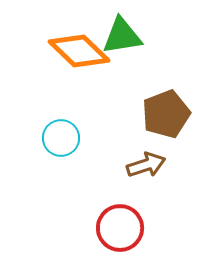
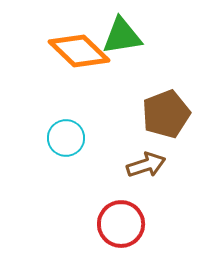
cyan circle: moved 5 px right
red circle: moved 1 px right, 4 px up
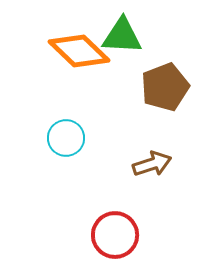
green triangle: rotated 12 degrees clockwise
brown pentagon: moved 1 px left, 27 px up
brown arrow: moved 6 px right, 1 px up
red circle: moved 6 px left, 11 px down
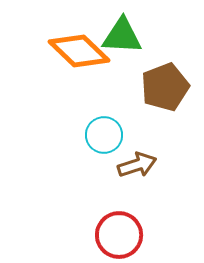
cyan circle: moved 38 px right, 3 px up
brown arrow: moved 15 px left, 1 px down
red circle: moved 4 px right
